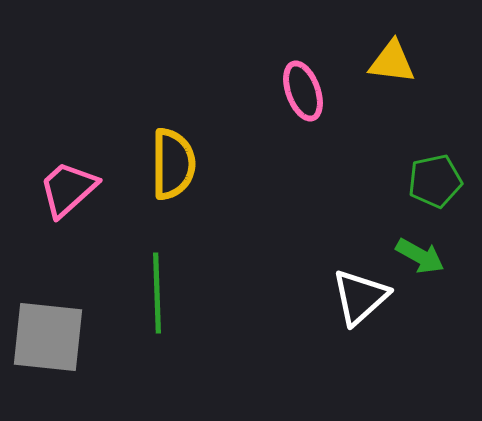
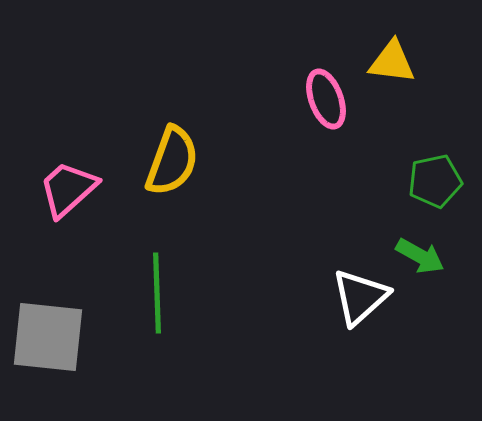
pink ellipse: moved 23 px right, 8 px down
yellow semicircle: moved 1 px left, 3 px up; rotated 20 degrees clockwise
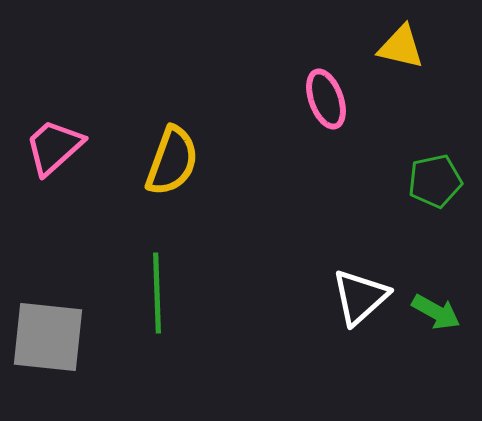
yellow triangle: moved 9 px right, 15 px up; rotated 6 degrees clockwise
pink trapezoid: moved 14 px left, 42 px up
green arrow: moved 16 px right, 56 px down
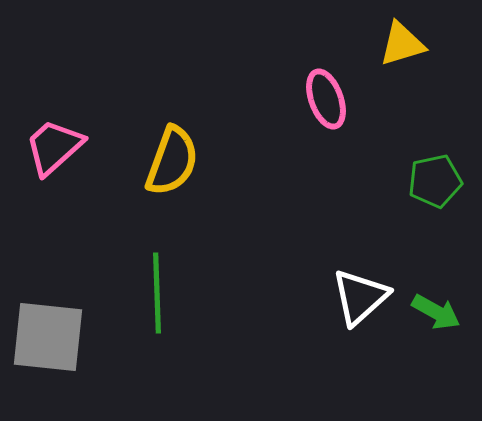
yellow triangle: moved 1 px right, 3 px up; rotated 30 degrees counterclockwise
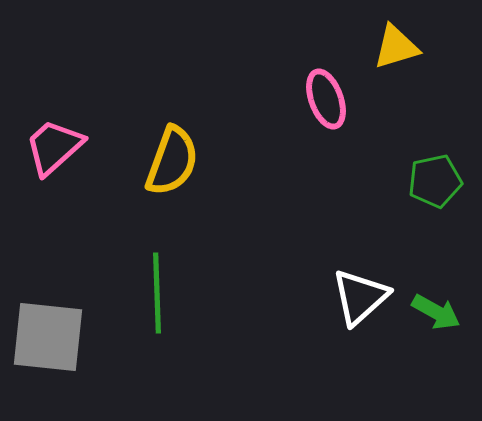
yellow triangle: moved 6 px left, 3 px down
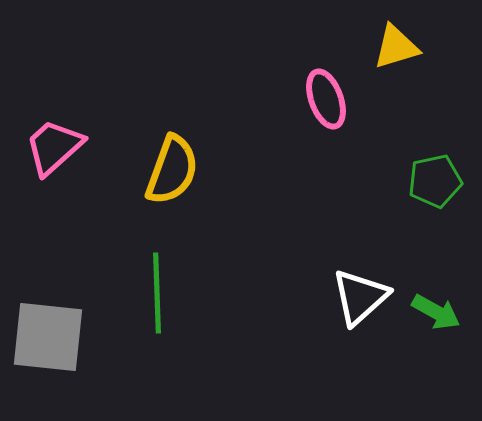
yellow semicircle: moved 9 px down
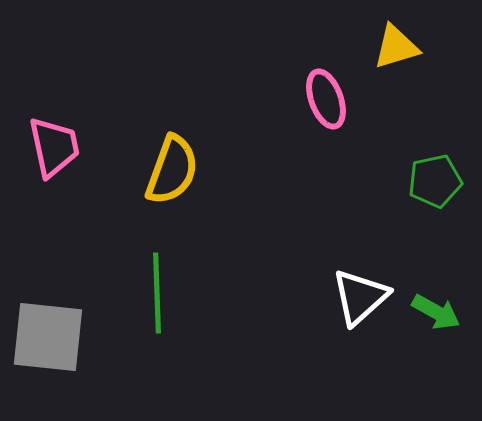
pink trapezoid: rotated 120 degrees clockwise
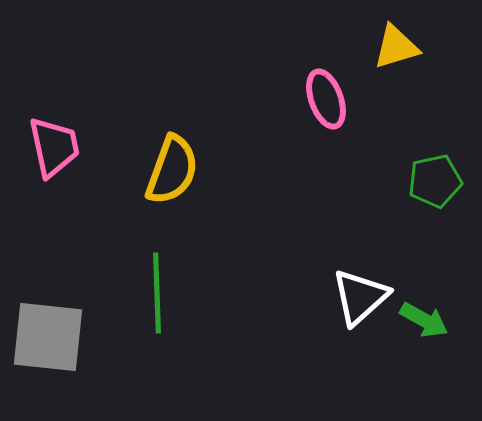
green arrow: moved 12 px left, 8 px down
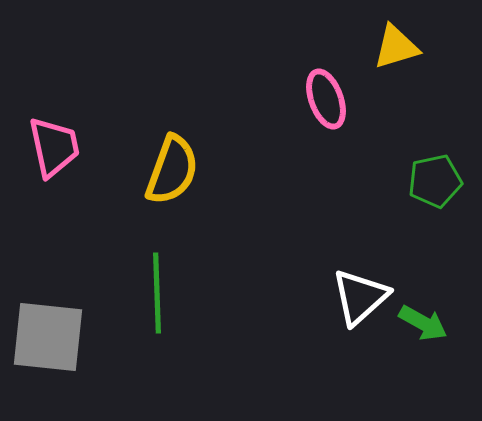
green arrow: moved 1 px left, 3 px down
